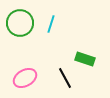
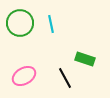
cyan line: rotated 30 degrees counterclockwise
pink ellipse: moved 1 px left, 2 px up
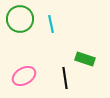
green circle: moved 4 px up
black line: rotated 20 degrees clockwise
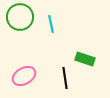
green circle: moved 2 px up
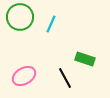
cyan line: rotated 36 degrees clockwise
black line: rotated 20 degrees counterclockwise
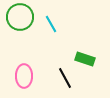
cyan line: rotated 54 degrees counterclockwise
pink ellipse: rotated 60 degrees counterclockwise
